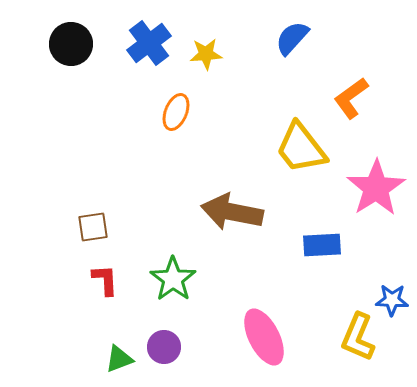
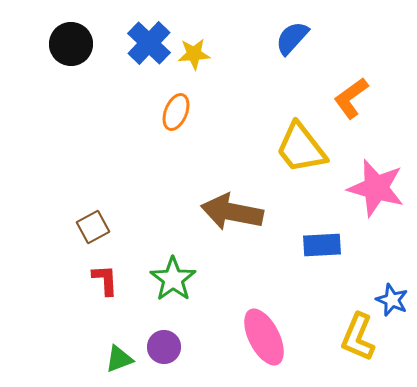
blue cross: rotated 9 degrees counterclockwise
yellow star: moved 12 px left
pink star: rotated 24 degrees counterclockwise
brown square: rotated 20 degrees counterclockwise
blue star: rotated 20 degrees clockwise
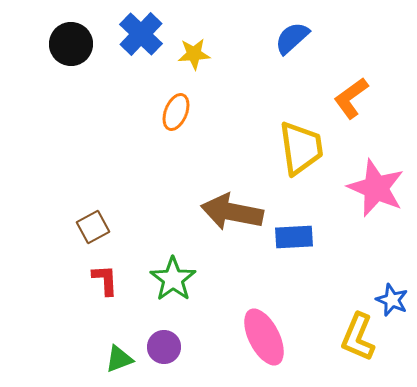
blue semicircle: rotated 6 degrees clockwise
blue cross: moved 8 px left, 9 px up
yellow trapezoid: rotated 150 degrees counterclockwise
pink star: rotated 8 degrees clockwise
blue rectangle: moved 28 px left, 8 px up
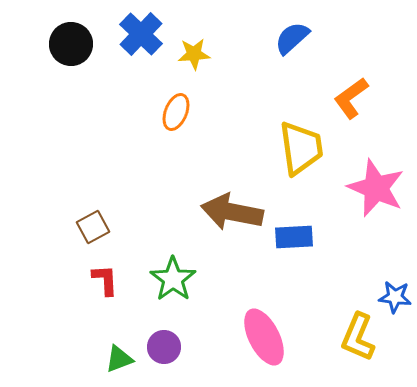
blue star: moved 3 px right, 3 px up; rotated 16 degrees counterclockwise
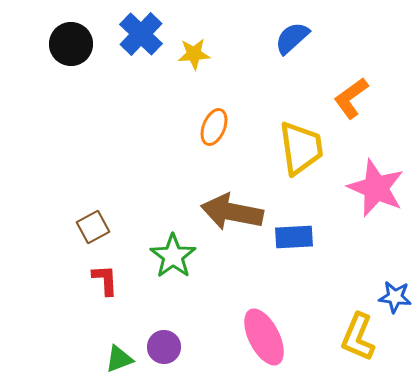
orange ellipse: moved 38 px right, 15 px down
green star: moved 23 px up
